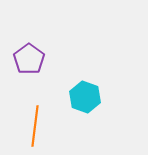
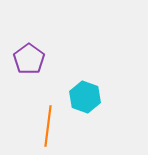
orange line: moved 13 px right
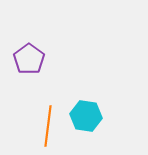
cyan hexagon: moved 1 px right, 19 px down; rotated 12 degrees counterclockwise
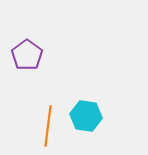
purple pentagon: moved 2 px left, 4 px up
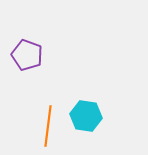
purple pentagon: rotated 16 degrees counterclockwise
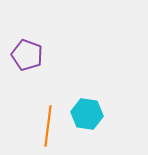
cyan hexagon: moved 1 px right, 2 px up
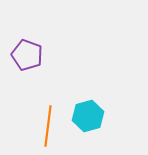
cyan hexagon: moved 1 px right, 2 px down; rotated 24 degrees counterclockwise
